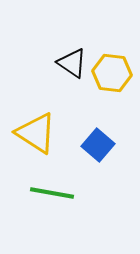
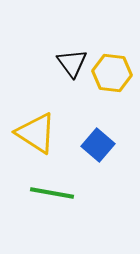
black triangle: rotated 20 degrees clockwise
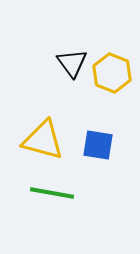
yellow hexagon: rotated 15 degrees clockwise
yellow triangle: moved 7 px right, 7 px down; rotated 18 degrees counterclockwise
blue square: rotated 32 degrees counterclockwise
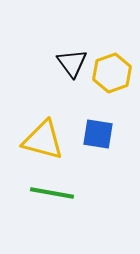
yellow hexagon: rotated 18 degrees clockwise
blue square: moved 11 px up
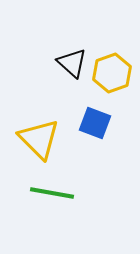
black triangle: rotated 12 degrees counterclockwise
blue square: moved 3 px left, 11 px up; rotated 12 degrees clockwise
yellow triangle: moved 4 px left, 1 px up; rotated 30 degrees clockwise
